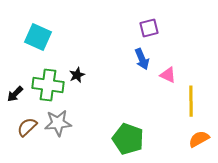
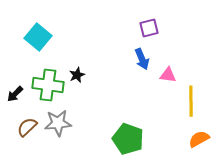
cyan square: rotated 16 degrees clockwise
pink triangle: rotated 18 degrees counterclockwise
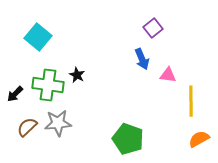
purple square: moved 4 px right; rotated 24 degrees counterclockwise
black star: rotated 21 degrees counterclockwise
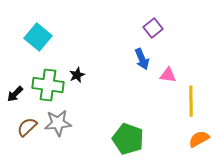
black star: rotated 21 degrees clockwise
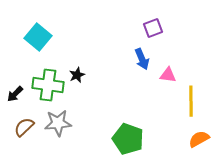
purple square: rotated 18 degrees clockwise
brown semicircle: moved 3 px left
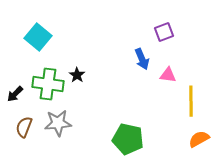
purple square: moved 11 px right, 4 px down
black star: rotated 14 degrees counterclockwise
green cross: moved 1 px up
brown semicircle: rotated 25 degrees counterclockwise
green pentagon: rotated 8 degrees counterclockwise
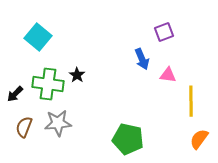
orange semicircle: rotated 25 degrees counterclockwise
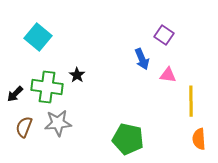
purple square: moved 3 px down; rotated 36 degrees counterclockwise
green cross: moved 1 px left, 3 px down
orange semicircle: rotated 40 degrees counterclockwise
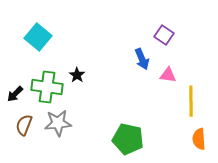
brown semicircle: moved 2 px up
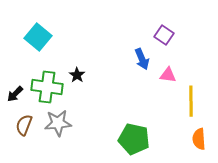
green pentagon: moved 6 px right
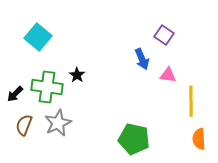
gray star: rotated 20 degrees counterclockwise
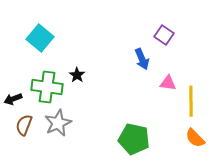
cyan square: moved 2 px right, 1 px down
pink triangle: moved 8 px down
black arrow: moved 2 px left, 5 px down; rotated 24 degrees clockwise
orange semicircle: moved 4 px left, 1 px up; rotated 40 degrees counterclockwise
